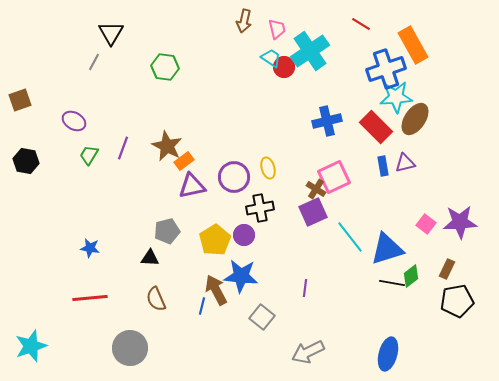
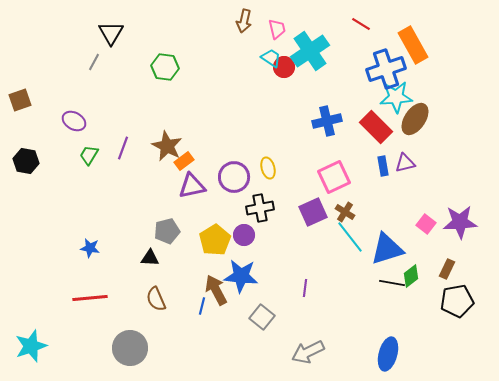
brown cross at (316, 189): moved 29 px right, 23 px down
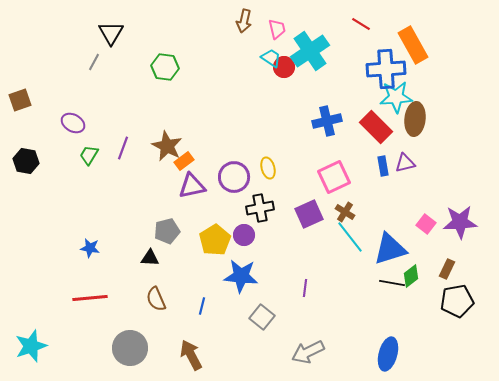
blue cross at (386, 69): rotated 15 degrees clockwise
brown ellipse at (415, 119): rotated 28 degrees counterclockwise
purple ellipse at (74, 121): moved 1 px left, 2 px down
purple square at (313, 212): moved 4 px left, 2 px down
blue triangle at (387, 249): moved 3 px right
brown arrow at (216, 290): moved 25 px left, 65 px down
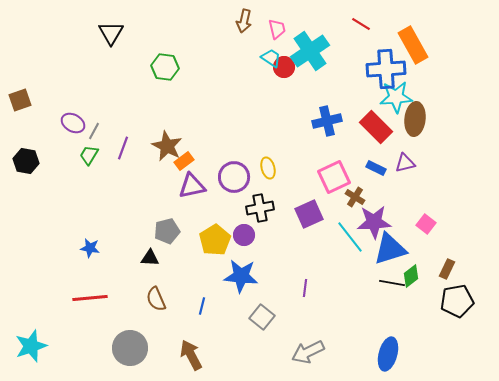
gray line at (94, 62): moved 69 px down
blue rectangle at (383, 166): moved 7 px left, 2 px down; rotated 54 degrees counterclockwise
brown cross at (345, 212): moved 10 px right, 15 px up
purple star at (460, 222): moved 86 px left
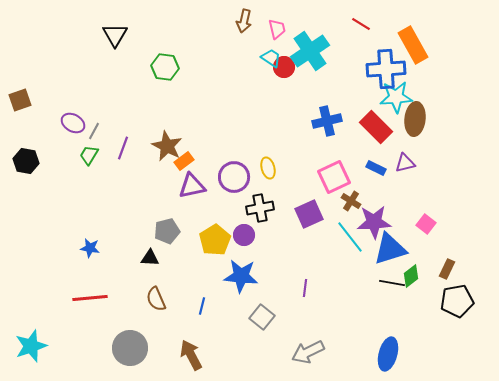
black triangle at (111, 33): moved 4 px right, 2 px down
brown cross at (355, 197): moved 4 px left, 4 px down
